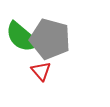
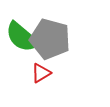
red triangle: moved 2 px down; rotated 40 degrees clockwise
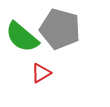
gray pentagon: moved 10 px right, 10 px up
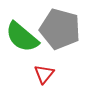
red triangle: moved 3 px right, 1 px down; rotated 20 degrees counterclockwise
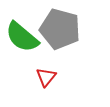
red triangle: moved 2 px right, 3 px down
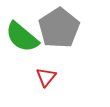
gray pentagon: moved 1 px left, 1 px up; rotated 24 degrees clockwise
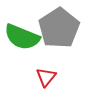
green semicircle: rotated 18 degrees counterclockwise
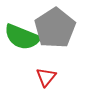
gray pentagon: moved 4 px left
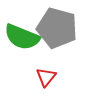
gray pentagon: moved 2 px right; rotated 24 degrees counterclockwise
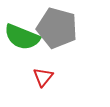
red triangle: moved 3 px left
